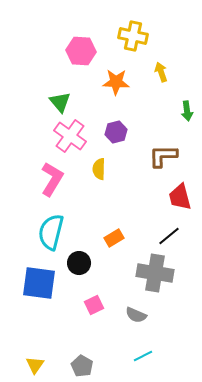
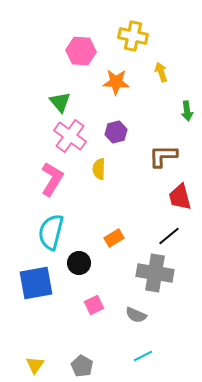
blue square: moved 3 px left; rotated 18 degrees counterclockwise
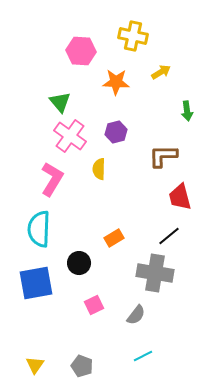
yellow arrow: rotated 78 degrees clockwise
cyan semicircle: moved 12 px left, 3 px up; rotated 12 degrees counterclockwise
gray semicircle: rotated 75 degrees counterclockwise
gray pentagon: rotated 10 degrees counterclockwise
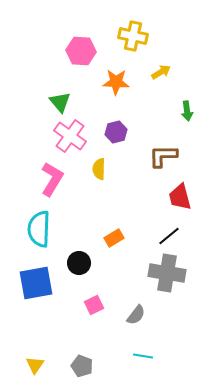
gray cross: moved 12 px right
cyan line: rotated 36 degrees clockwise
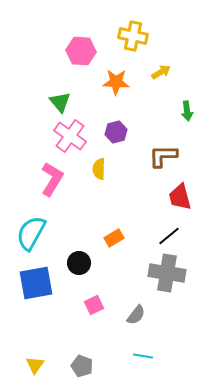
cyan semicircle: moved 8 px left, 4 px down; rotated 27 degrees clockwise
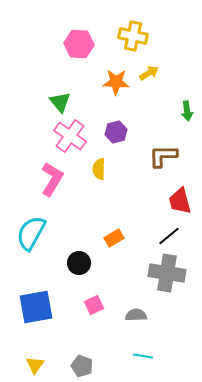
pink hexagon: moved 2 px left, 7 px up
yellow arrow: moved 12 px left, 1 px down
red trapezoid: moved 4 px down
blue square: moved 24 px down
gray semicircle: rotated 130 degrees counterclockwise
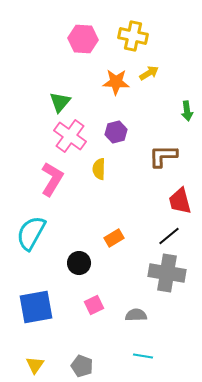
pink hexagon: moved 4 px right, 5 px up
green triangle: rotated 20 degrees clockwise
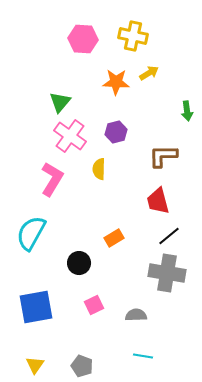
red trapezoid: moved 22 px left
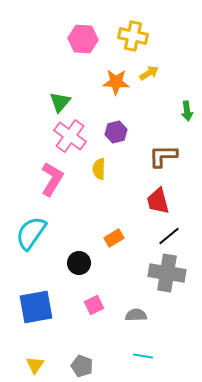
cyan semicircle: rotated 6 degrees clockwise
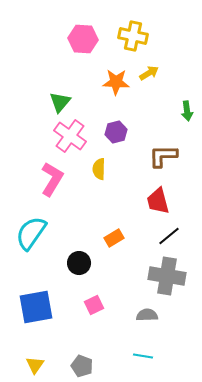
gray cross: moved 3 px down
gray semicircle: moved 11 px right
